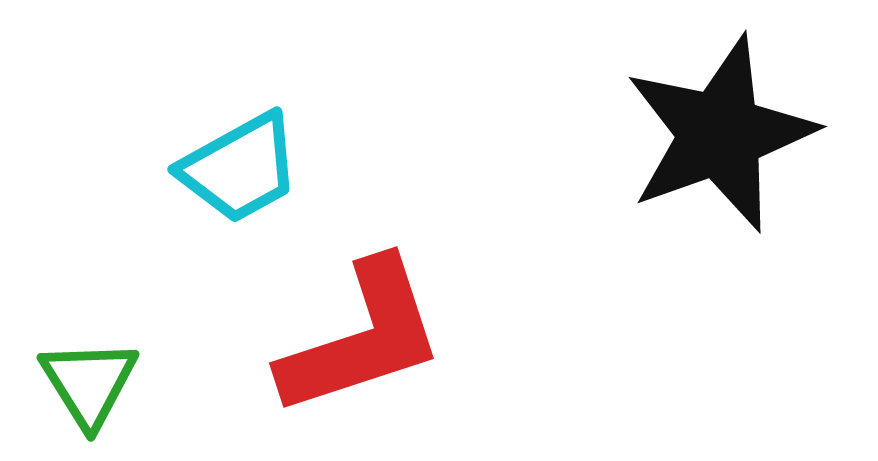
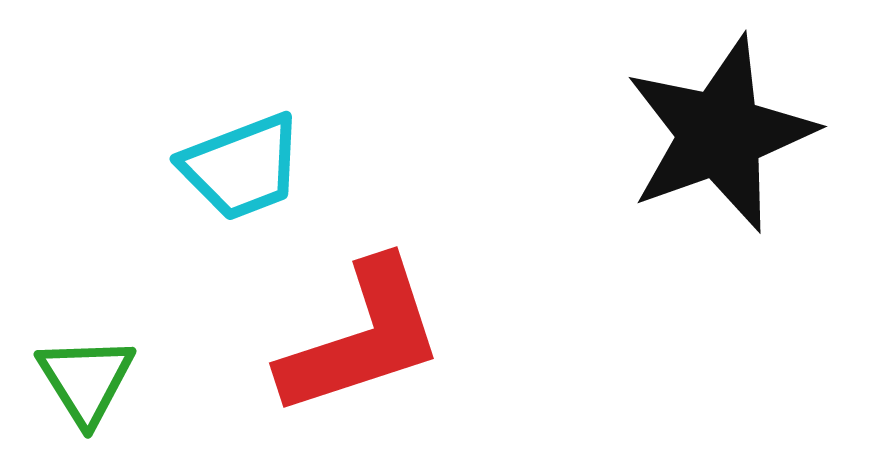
cyan trapezoid: moved 2 px right, 1 px up; rotated 8 degrees clockwise
green triangle: moved 3 px left, 3 px up
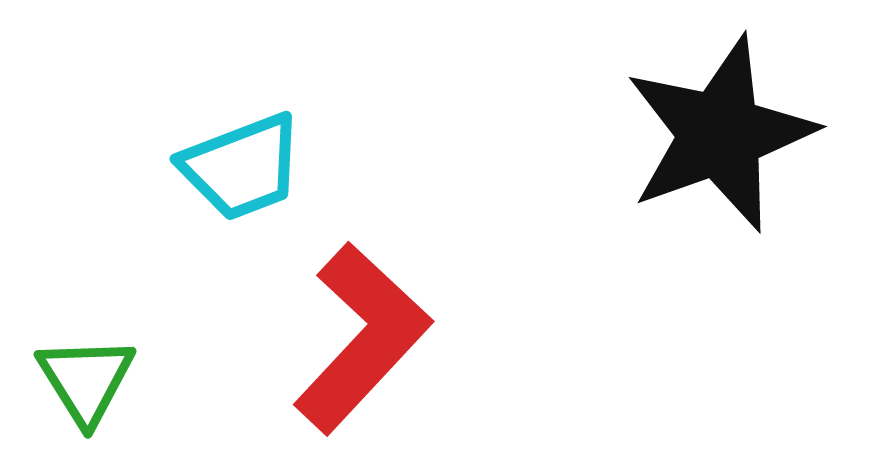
red L-shape: rotated 29 degrees counterclockwise
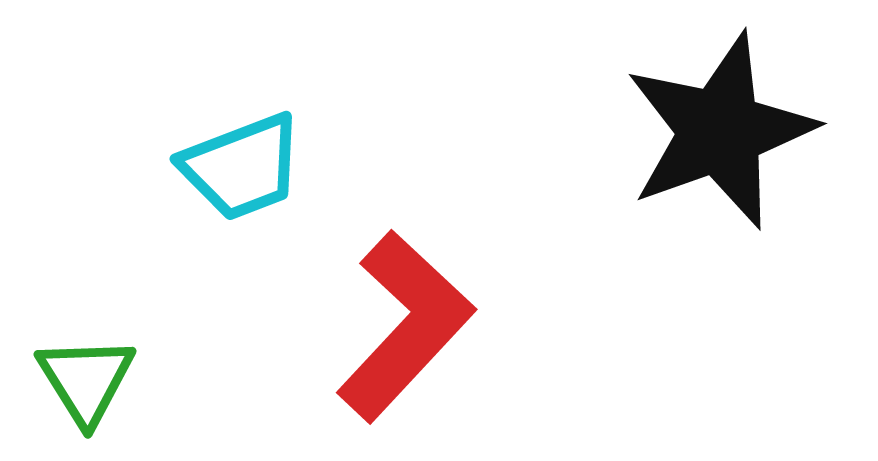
black star: moved 3 px up
red L-shape: moved 43 px right, 12 px up
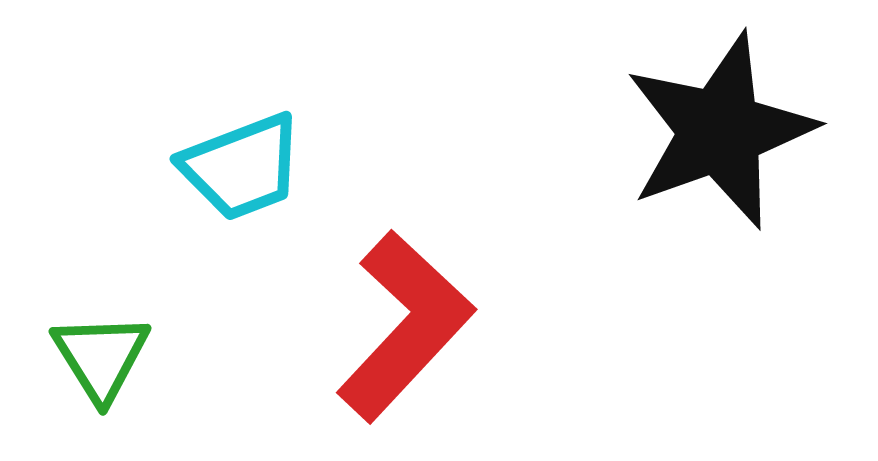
green triangle: moved 15 px right, 23 px up
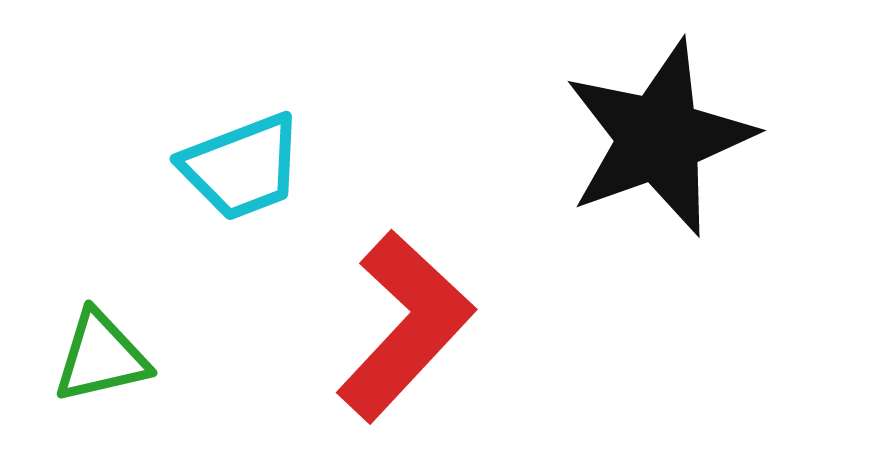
black star: moved 61 px left, 7 px down
green triangle: rotated 49 degrees clockwise
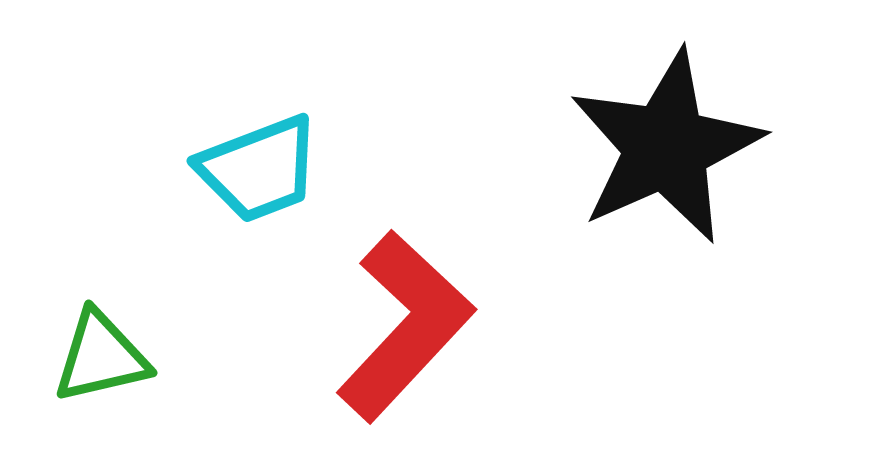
black star: moved 7 px right, 9 px down; rotated 4 degrees counterclockwise
cyan trapezoid: moved 17 px right, 2 px down
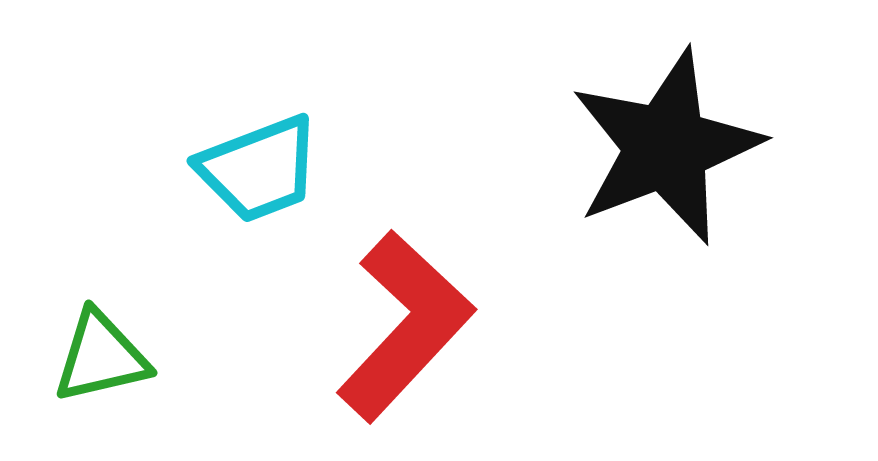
black star: rotated 3 degrees clockwise
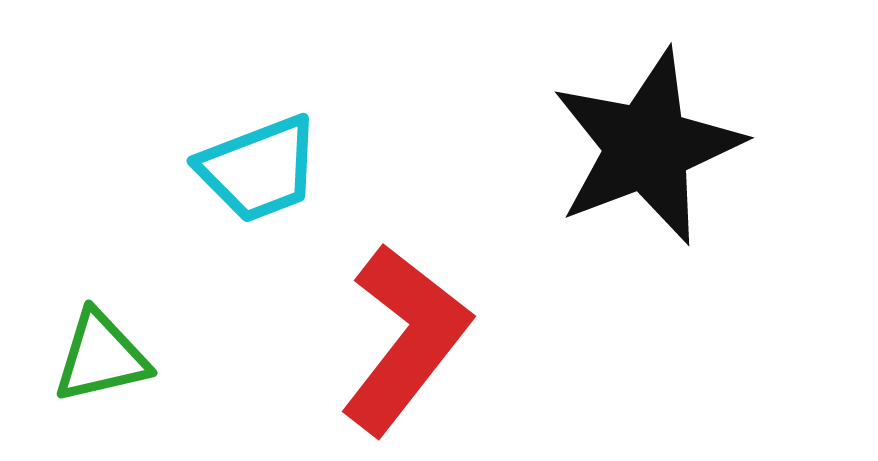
black star: moved 19 px left
red L-shape: moved 13 px down; rotated 5 degrees counterclockwise
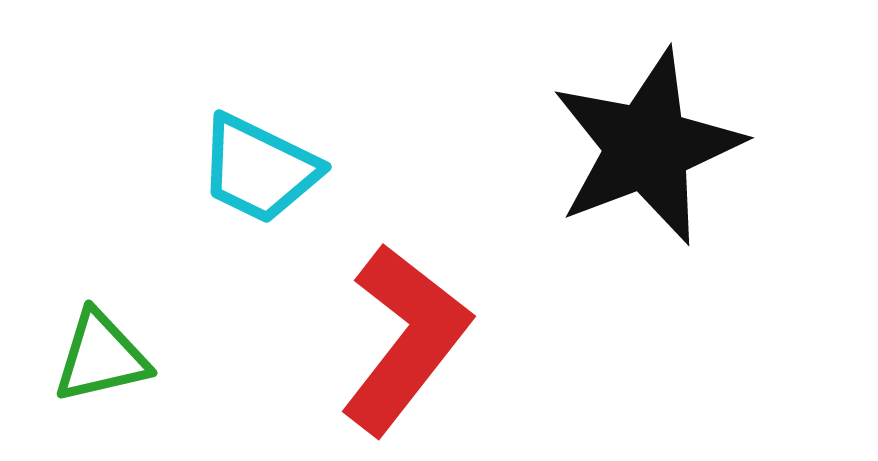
cyan trapezoid: rotated 47 degrees clockwise
